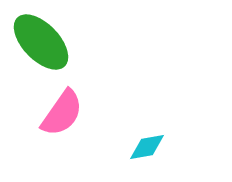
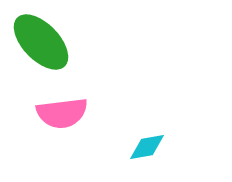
pink semicircle: rotated 48 degrees clockwise
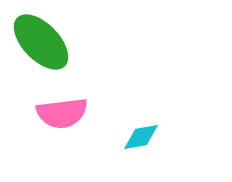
cyan diamond: moved 6 px left, 10 px up
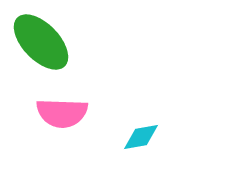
pink semicircle: rotated 9 degrees clockwise
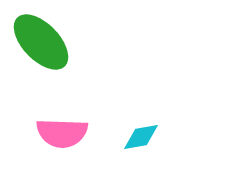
pink semicircle: moved 20 px down
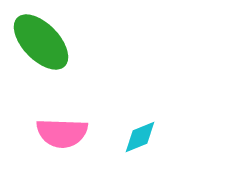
cyan diamond: moved 1 px left; rotated 12 degrees counterclockwise
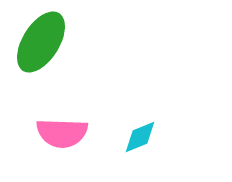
green ellipse: rotated 76 degrees clockwise
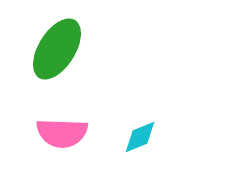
green ellipse: moved 16 px right, 7 px down
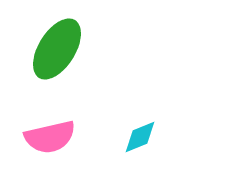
pink semicircle: moved 12 px left, 4 px down; rotated 15 degrees counterclockwise
